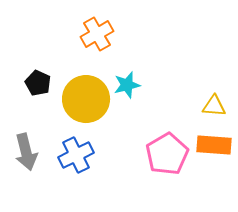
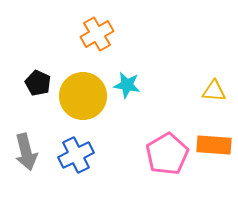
cyan star: rotated 24 degrees clockwise
yellow circle: moved 3 px left, 3 px up
yellow triangle: moved 15 px up
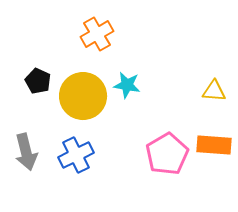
black pentagon: moved 2 px up
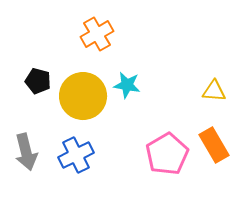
black pentagon: rotated 10 degrees counterclockwise
orange rectangle: rotated 56 degrees clockwise
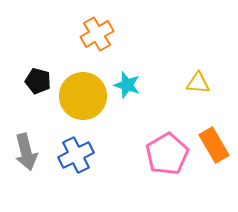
cyan star: rotated 8 degrees clockwise
yellow triangle: moved 16 px left, 8 px up
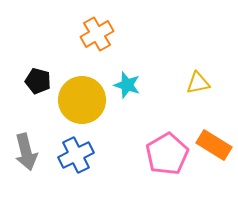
yellow triangle: rotated 15 degrees counterclockwise
yellow circle: moved 1 px left, 4 px down
orange rectangle: rotated 28 degrees counterclockwise
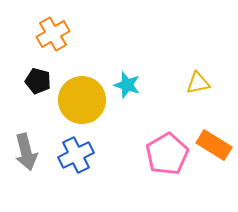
orange cross: moved 44 px left
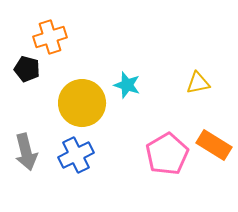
orange cross: moved 3 px left, 3 px down; rotated 12 degrees clockwise
black pentagon: moved 11 px left, 12 px up
yellow circle: moved 3 px down
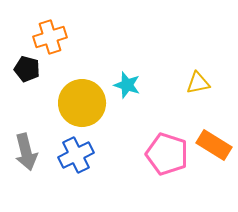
pink pentagon: rotated 24 degrees counterclockwise
